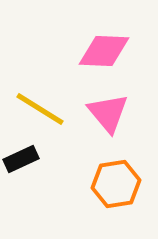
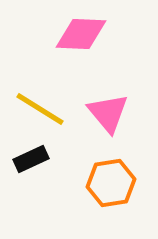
pink diamond: moved 23 px left, 17 px up
black rectangle: moved 10 px right
orange hexagon: moved 5 px left, 1 px up
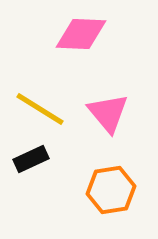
orange hexagon: moved 7 px down
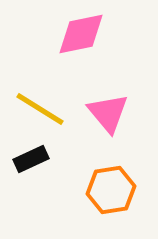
pink diamond: rotated 14 degrees counterclockwise
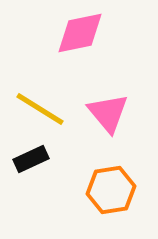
pink diamond: moved 1 px left, 1 px up
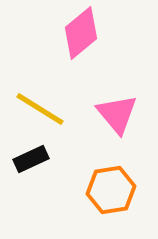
pink diamond: moved 1 px right; rotated 28 degrees counterclockwise
pink triangle: moved 9 px right, 1 px down
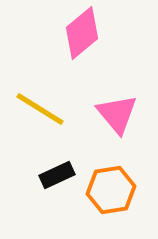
pink diamond: moved 1 px right
black rectangle: moved 26 px right, 16 px down
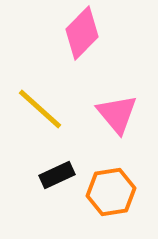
pink diamond: rotated 6 degrees counterclockwise
yellow line: rotated 10 degrees clockwise
orange hexagon: moved 2 px down
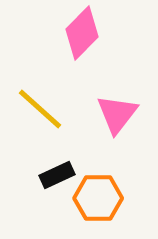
pink triangle: rotated 18 degrees clockwise
orange hexagon: moved 13 px left, 6 px down; rotated 9 degrees clockwise
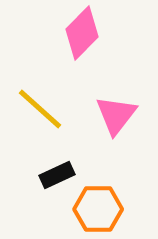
pink triangle: moved 1 px left, 1 px down
orange hexagon: moved 11 px down
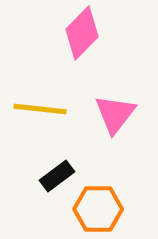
yellow line: rotated 36 degrees counterclockwise
pink triangle: moved 1 px left, 1 px up
black rectangle: moved 1 px down; rotated 12 degrees counterclockwise
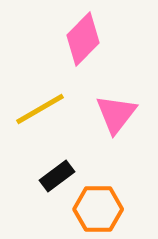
pink diamond: moved 1 px right, 6 px down
yellow line: rotated 36 degrees counterclockwise
pink triangle: moved 1 px right
